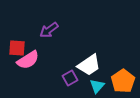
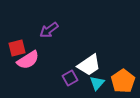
red square: rotated 18 degrees counterclockwise
cyan triangle: moved 3 px up
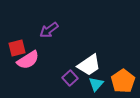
purple square: rotated 14 degrees counterclockwise
cyan triangle: moved 1 px left, 1 px down
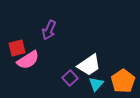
purple arrow: rotated 30 degrees counterclockwise
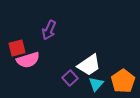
pink semicircle: rotated 15 degrees clockwise
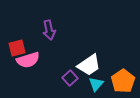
purple arrow: rotated 36 degrees counterclockwise
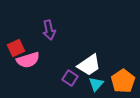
red square: moved 1 px left; rotated 12 degrees counterclockwise
purple square: rotated 14 degrees counterclockwise
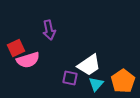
purple square: rotated 21 degrees counterclockwise
